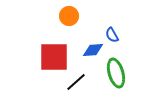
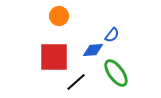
orange circle: moved 10 px left
blue semicircle: rotated 112 degrees counterclockwise
green ellipse: rotated 20 degrees counterclockwise
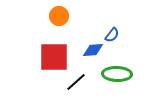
green ellipse: moved 1 px right, 1 px down; rotated 52 degrees counterclockwise
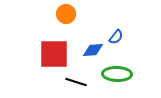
orange circle: moved 7 px right, 2 px up
blue semicircle: moved 4 px right, 2 px down
red square: moved 3 px up
black line: rotated 60 degrees clockwise
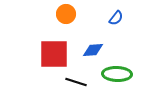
blue semicircle: moved 19 px up
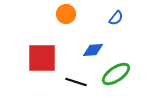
red square: moved 12 px left, 4 px down
green ellipse: moved 1 px left; rotated 36 degrees counterclockwise
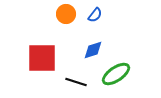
blue semicircle: moved 21 px left, 3 px up
blue diamond: rotated 15 degrees counterclockwise
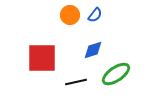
orange circle: moved 4 px right, 1 px down
black line: rotated 30 degrees counterclockwise
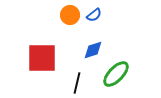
blue semicircle: moved 1 px left; rotated 14 degrees clockwise
green ellipse: rotated 12 degrees counterclockwise
black line: moved 1 px right, 1 px down; rotated 65 degrees counterclockwise
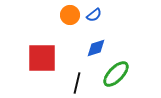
blue diamond: moved 3 px right, 2 px up
